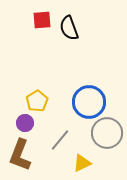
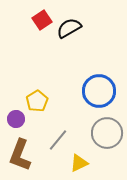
red square: rotated 30 degrees counterclockwise
black semicircle: rotated 80 degrees clockwise
blue circle: moved 10 px right, 11 px up
purple circle: moved 9 px left, 4 px up
gray line: moved 2 px left
yellow triangle: moved 3 px left
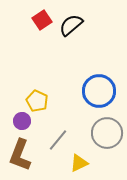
black semicircle: moved 2 px right, 3 px up; rotated 10 degrees counterclockwise
yellow pentagon: rotated 15 degrees counterclockwise
purple circle: moved 6 px right, 2 px down
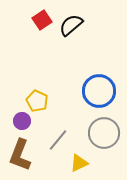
gray circle: moved 3 px left
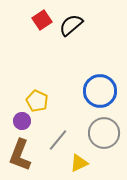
blue circle: moved 1 px right
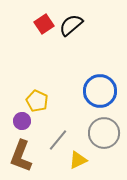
red square: moved 2 px right, 4 px down
brown L-shape: moved 1 px right, 1 px down
yellow triangle: moved 1 px left, 3 px up
